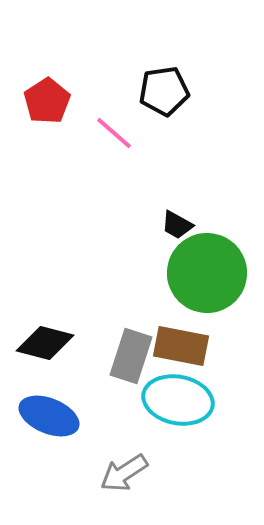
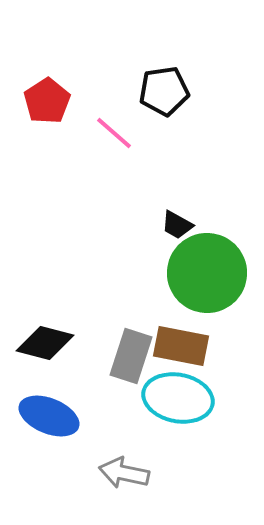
cyan ellipse: moved 2 px up
gray arrow: rotated 45 degrees clockwise
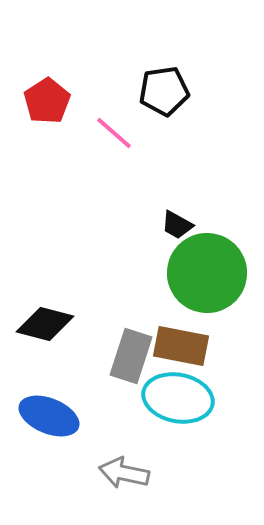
black diamond: moved 19 px up
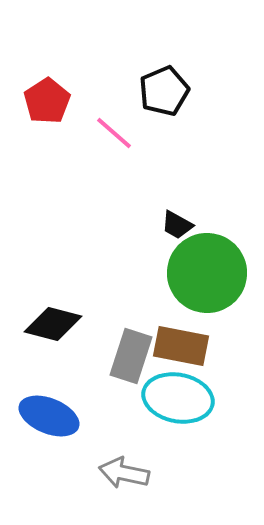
black pentagon: rotated 15 degrees counterclockwise
black diamond: moved 8 px right
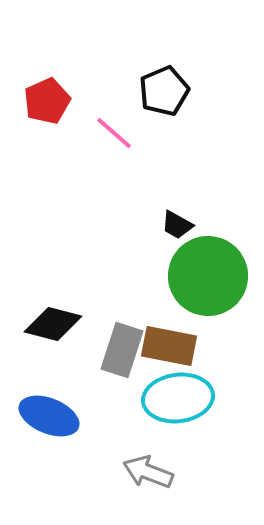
red pentagon: rotated 9 degrees clockwise
green circle: moved 1 px right, 3 px down
brown rectangle: moved 12 px left
gray rectangle: moved 9 px left, 6 px up
cyan ellipse: rotated 18 degrees counterclockwise
gray arrow: moved 24 px right, 1 px up; rotated 9 degrees clockwise
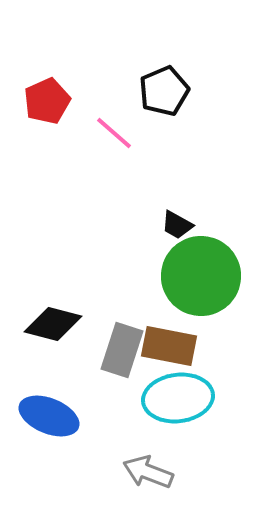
green circle: moved 7 px left
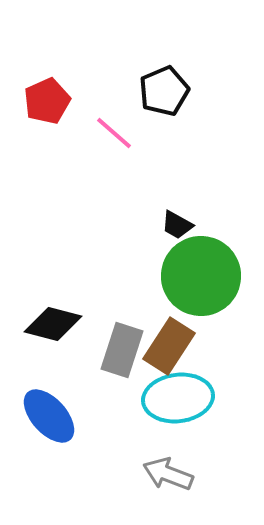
brown rectangle: rotated 68 degrees counterclockwise
blue ellipse: rotated 26 degrees clockwise
gray arrow: moved 20 px right, 2 px down
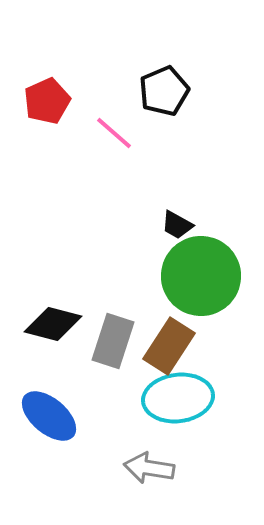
gray rectangle: moved 9 px left, 9 px up
blue ellipse: rotated 8 degrees counterclockwise
gray arrow: moved 19 px left, 6 px up; rotated 12 degrees counterclockwise
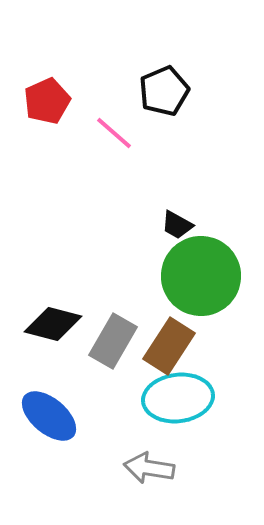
gray rectangle: rotated 12 degrees clockwise
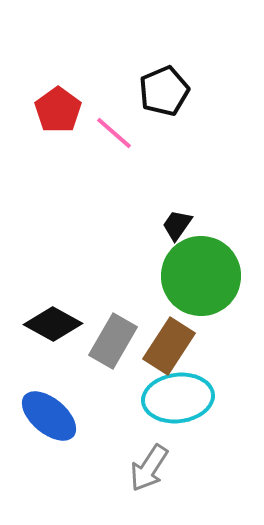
red pentagon: moved 11 px right, 9 px down; rotated 12 degrees counterclockwise
black trapezoid: rotated 96 degrees clockwise
black diamond: rotated 14 degrees clockwise
gray arrow: rotated 66 degrees counterclockwise
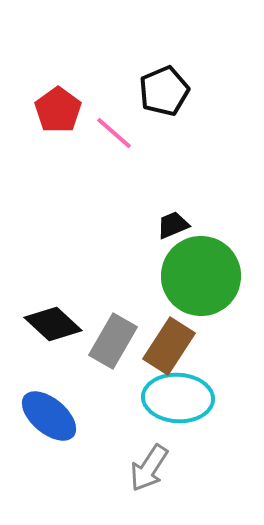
black trapezoid: moved 4 px left; rotated 32 degrees clockwise
black diamond: rotated 14 degrees clockwise
cyan ellipse: rotated 10 degrees clockwise
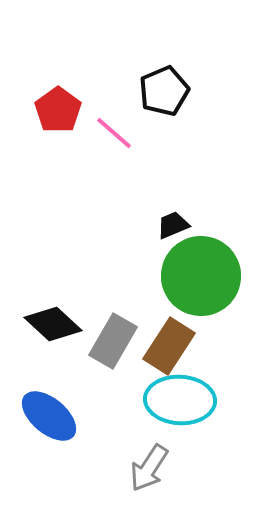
cyan ellipse: moved 2 px right, 2 px down
